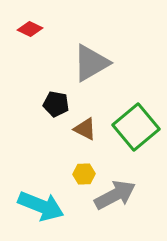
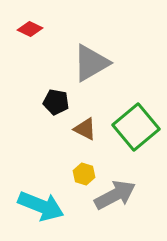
black pentagon: moved 2 px up
yellow hexagon: rotated 20 degrees clockwise
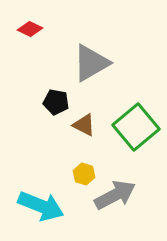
brown triangle: moved 1 px left, 4 px up
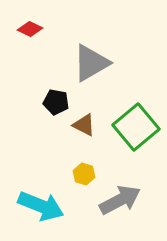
gray arrow: moved 5 px right, 5 px down
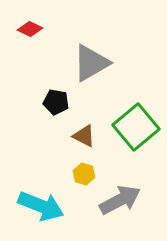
brown triangle: moved 11 px down
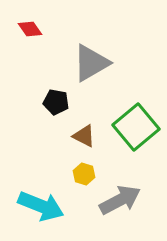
red diamond: rotated 30 degrees clockwise
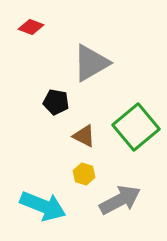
red diamond: moved 1 px right, 2 px up; rotated 35 degrees counterclockwise
cyan arrow: moved 2 px right
